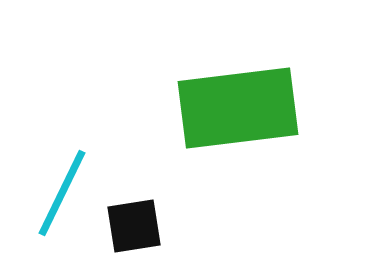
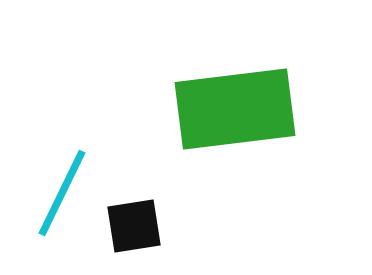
green rectangle: moved 3 px left, 1 px down
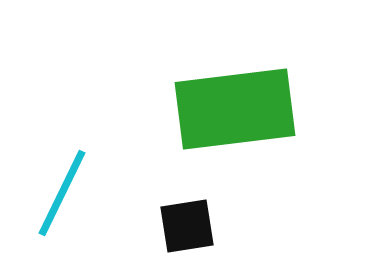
black square: moved 53 px right
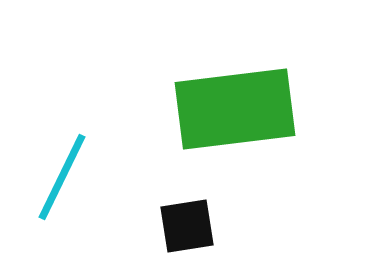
cyan line: moved 16 px up
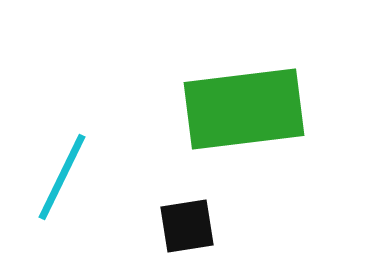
green rectangle: moved 9 px right
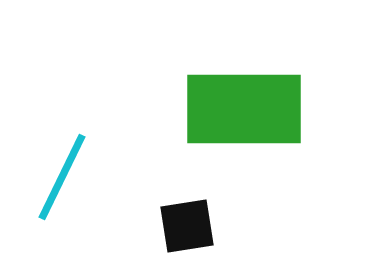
green rectangle: rotated 7 degrees clockwise
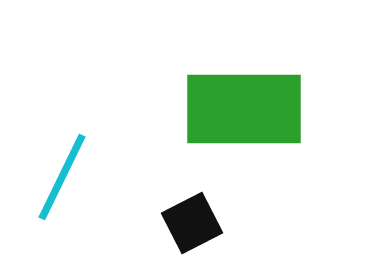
black square: moved 5 px right, 3 px up; rotated 18 degrees counterclockwise
